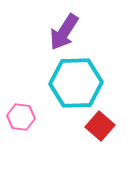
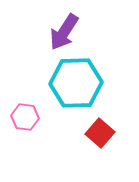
pink hexagon: moved 4 px right
red square: moved 7 px down
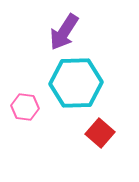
pink hexagon: moved 10 px up
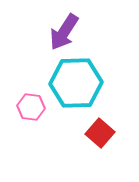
pink hexagon: moved 6 px right
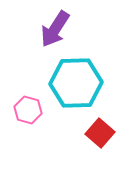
purple arrow: moved 9 px left, 3 px up
pink hexagon: moved 3 px left, 3 px down; rotated 8 degrees clockwise
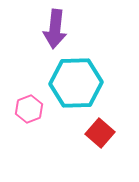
purple arrow: rotated 27 degrees counterclockwise
pink hexagon: moved 1 px right, 1 px up; rotated 24 degrees clockwise
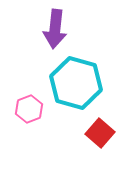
cyan hexagon: rotated 18 degrees clockwise
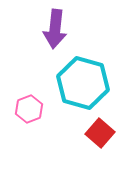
cyan hexagon: moved 7 px right
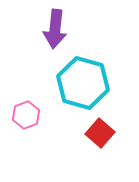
pink hexagon: moved 3 px left, 6 px down
